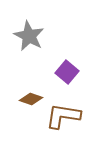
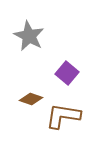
purple square: moved 1 px down
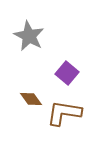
brown diamond: rotated 35 degrees clockwise
brown L-shape: moved 1 px right, 3 px up
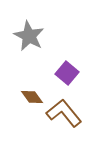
brown diamond: moved 1 px right, 2 px up
brown L-shape: rotated 42 degrees clockwise
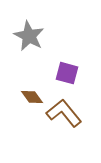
purple square: rotated 25 degrees counterclockwise
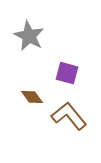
brown L-shape: moved 5 px right, 3 px down
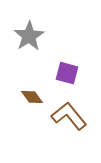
gray star: rotated 12 degrees clockwise
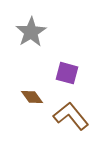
gray star: moved 2 px right, 4 px up
brown L-shape: moved 2 px right
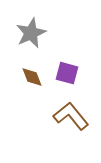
gray star: moved 1 px down; rotated 8 degrees clockwise
brown diamond: moved 20 px up; rotated 15 degrees clockwise
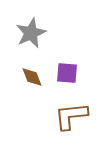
purple square: rotated 10 degrees counterclockwise
brown L-shape: rotated 57 degrees counterclockwise
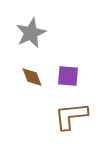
purple square: moved 1 px right, 3 px down
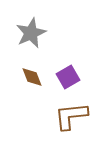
purple square: moved 1 px down; rotated 35 degrees counterclockwise
